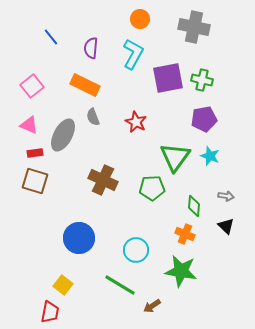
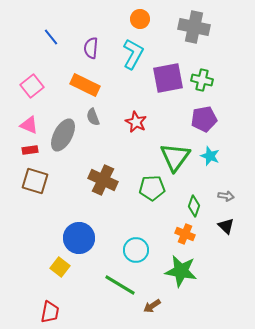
red rectangle: moved 5 px left, 3 px up
green diamond: rotated 15 degrees clockwise
yellow square: moved 3 px left, 18 px up
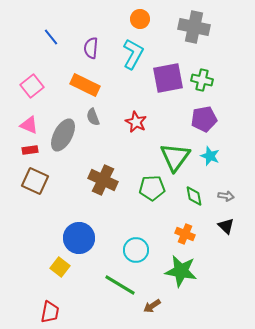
brown square: rotated 8 degrees clockwise
green diamond: moved 10 px up; rotated 30 degrees counterclockwise
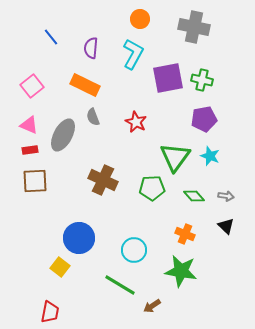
brown square: rotated 28 degrees counterclockwise
green diamond: rotated 30 degrees counterclockwise
cyan circle: moved 2 px left
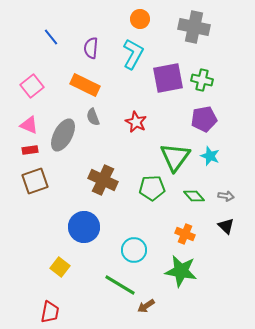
brown square: rotated 16 degrees counterclockwise
blue circle: moved 5 px right, 11 px up
brown arrow: moved 6 px left
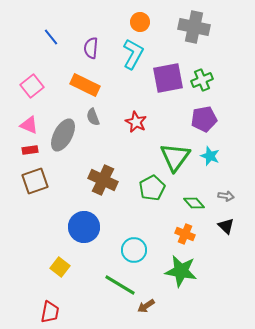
orange circle: moved 3 px down
green cross: rotated 35 degrees counterclockwise
green pentagon: rotated 25 degrees counterclockwise
green diamond: moved 7 px down
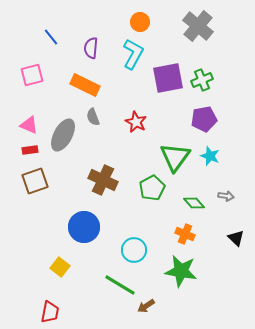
gray cross: moved 4 px right, 1 px up; rotated 28 degrees clockwise
pink square: moved 11 px up; rotated 25 degrees clockwise
black triangle: moved 10 px right, 12 px down
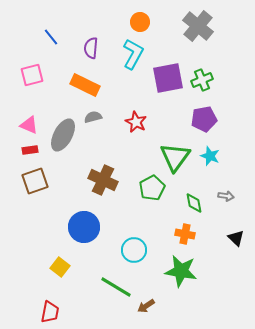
gray semicircle: rotated 96 degrees clockwise
green diamond: rotated 30 degrees clockwise
orange cross: rotated 12 degrees counterclockwise
green line: moved 4 px left, 2 px down
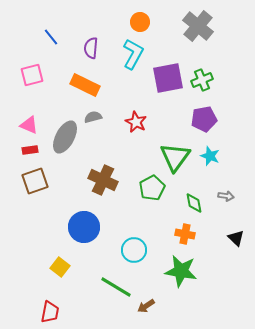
gray ellipse: moved 2 px right, 2 px down
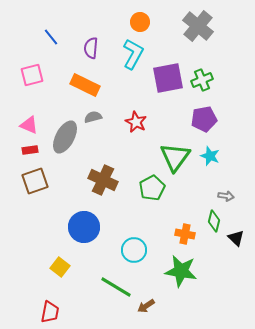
green diamond: moved 20 px right, 18 px down; rotated 25 degrees clockwise
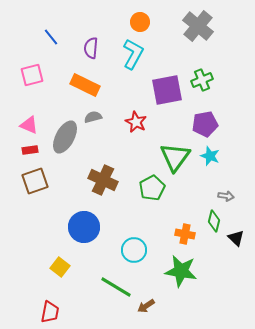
purple square: moved 1 px left, 12 px down
purple pentagon: moved 1 px right, 5 px down
